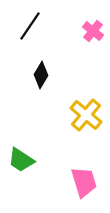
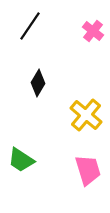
black diamond: moved 3 px left, 8 px down
pink trapezoid: moved 4 px right, 12 px up
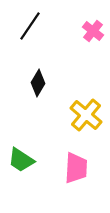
pink trapezoid: moved 12 px left, 2 px up; rotated 20 degrees clockwise
